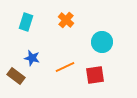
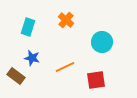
cyan rectangle: moved 2 px right, 5 px down
red square: moved 1 px right, 5 px down
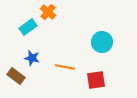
orange cross: moved 18 px left, 8 px up
cyan rectangle: rotated 36 degrees clockwise
orange line: rotated 36 degrees clockwise
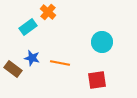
orange line: moved 5 px left, 4 px up
brown rectangle: moved 3 px left, 7 px up
red square: moved 1 px right
